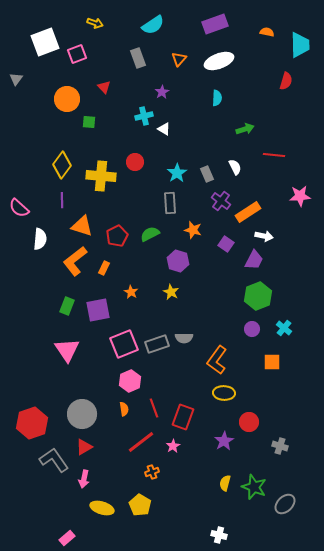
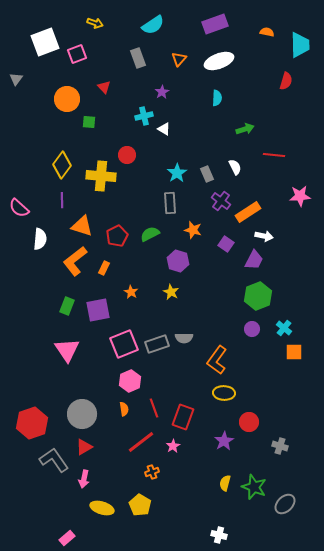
red circle at (135, 162): moved 8 px left, 7 px up
orange square at (272, 362): moved 22 px right, 10 px up
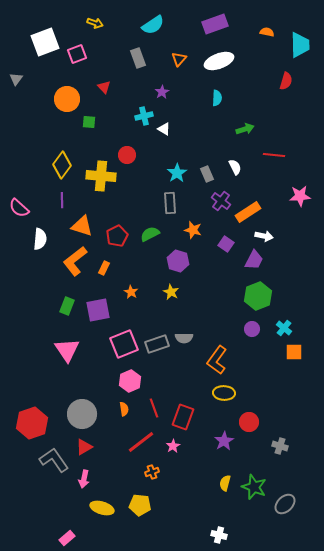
yellow pentagon at (140, 505): rotated 25 degrees counterclockwise
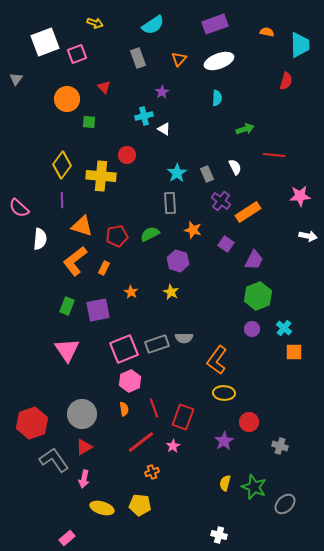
red pentagon at (117, 236): rotated 15 degrees clockwise
white arrow at (264, 236): moved 44 px right
pink square at (124, 344): moved 5 px down
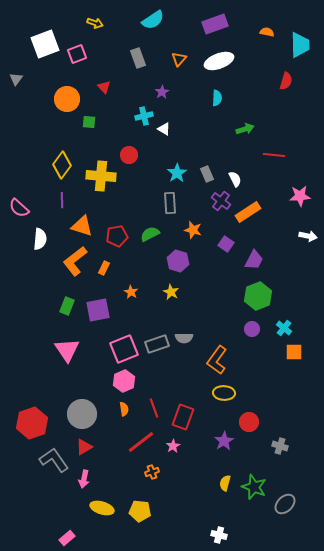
cyan semicircle at (153, 25): moved 5 px up
white square at (45, 42): moved 2 px down
red circle at (127, 155): moved 2 px right
white semicircle at (235, 167): moved 12 px down
pink hexagon at (130, 381): moved 6 px left
yellow pentagon at (140, 505): moved 6 px down
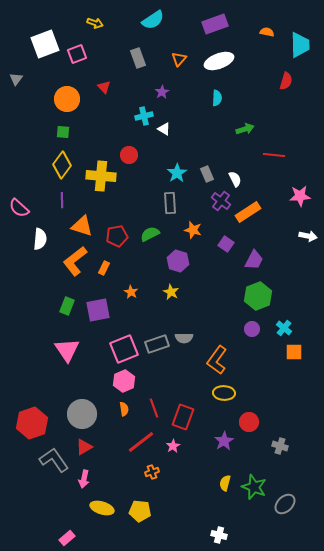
green square at (89, 122): moved 26 px left, 10 px down
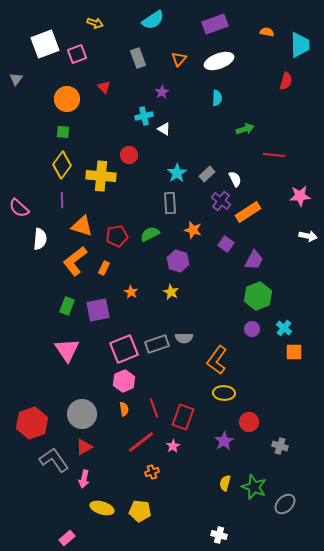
gray rectangle at (207, 174): rotated 70 degrees clockwise
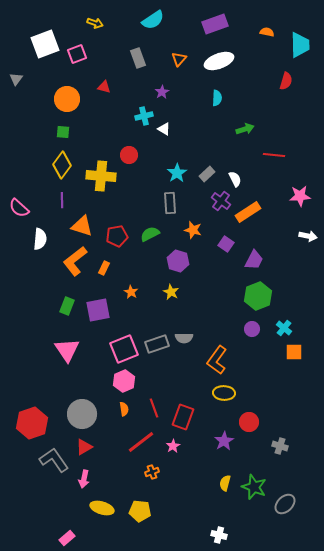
red triangle at (104, 87): rotated 32 degrees counterclockwise
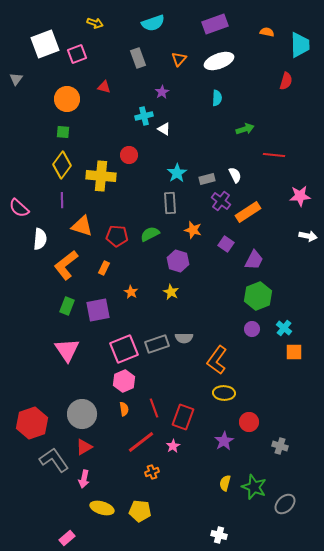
cyan semicircle at (153, 20): moved 3 px down; rotated 15 degrees clockwise
gray rectangle at (207, 174): moved 5 px down; rotated 28 degrees clockwise
white semicircle at (235, 179): moved 4 px up
red pentagon at (117, 236): rotated 15 degrees clockwise
orange L-shape at (75, 261): moved 9 px left, 4 px down
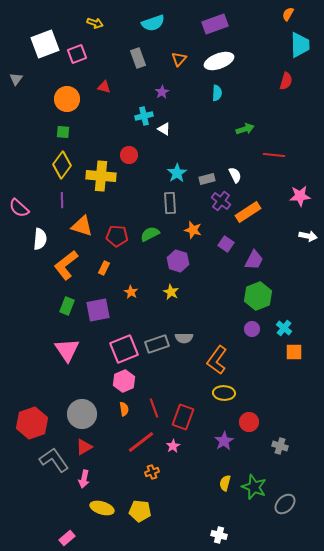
orange semicircle at (267, 32): moved 21 px right, 18 px up; rotated 72 degrees counterclockwise
cyan semicircle at (217, 98): moved 5 px up
